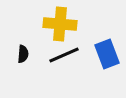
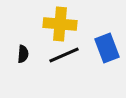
blue rectangle: moved 6 px up
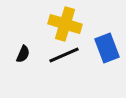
yellow cross: moved 5 px right; rotated 12 degrees clockwise
black semicircle: rotated 18 degrees clockwise
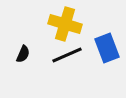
black line: moved 3 px right
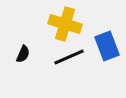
blue rectangle: moved 2 px up
black line: moved 2 px right, 2 px down
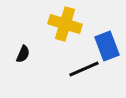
black line: moved 15 px right, 12 px down
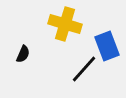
black line: rotated 24 degrees counterclockwise
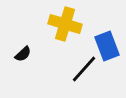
black semicircle: rotated 24 degrees clockwise
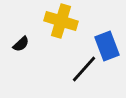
yellow cross: moved 4 px left, 3 px up
black semicircle: moved 2 px left, 10 px up
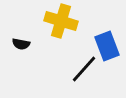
black semicircle: rotated 54 degrees clockwise
